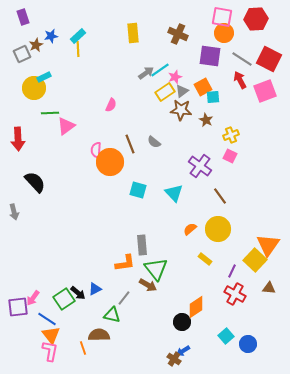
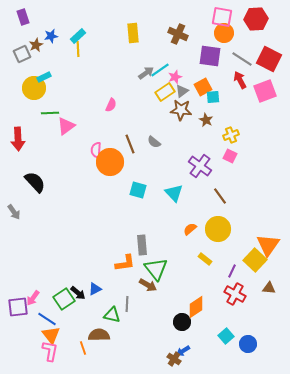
gray arrow at (14, 212): rotated 21 degrees counterclockwise
gray line at (124, 298): moved 3 px right, 6 px down; rotated 35 degrees counterclockwise
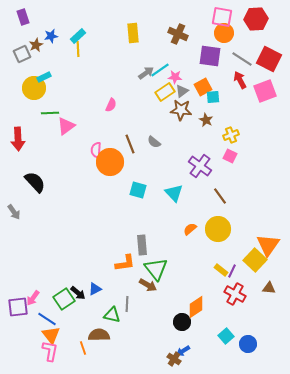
pink star at (175, 77): rotated 24 degrees clockwise
yellow rectangle at (205, 259): moved 16 px right, 11 px down
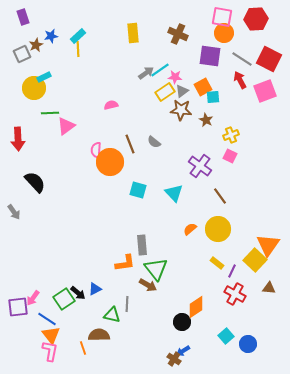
pink semicircle at (111, 105): rotated 128 degrees counterclockwise
yellow rectangle at (221, 270): moved 4 px left, 7 px up
